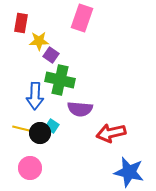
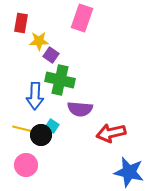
black circle: moved 1 px right, 2 px down
pink circle: moved 4 px left, 3 px up
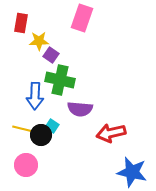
blue star: moved 3 px right
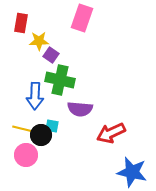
cyan square: rotated 24 degrees counterclockwise
red arrow: rotated 12 degrees counterclockwise
pink circle: moved 10 px up
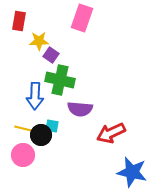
red rectangle: moved 2 px left, 2 px up
yellow line: moved 2 px right
pink circle: moved 3 px left
